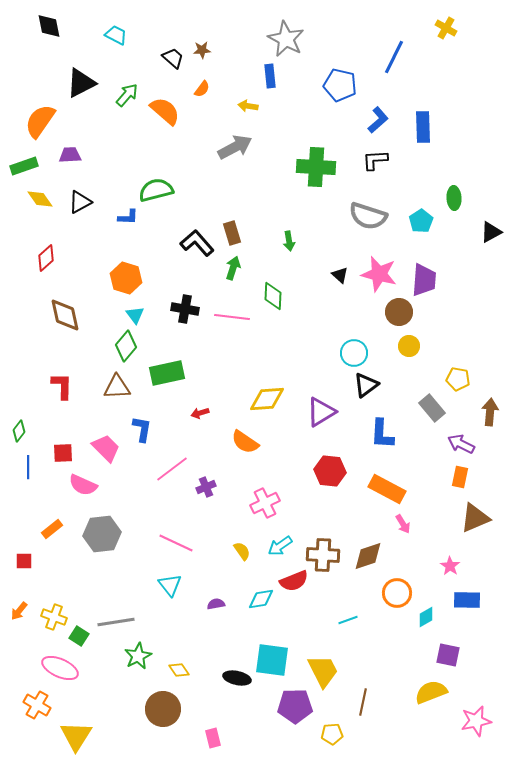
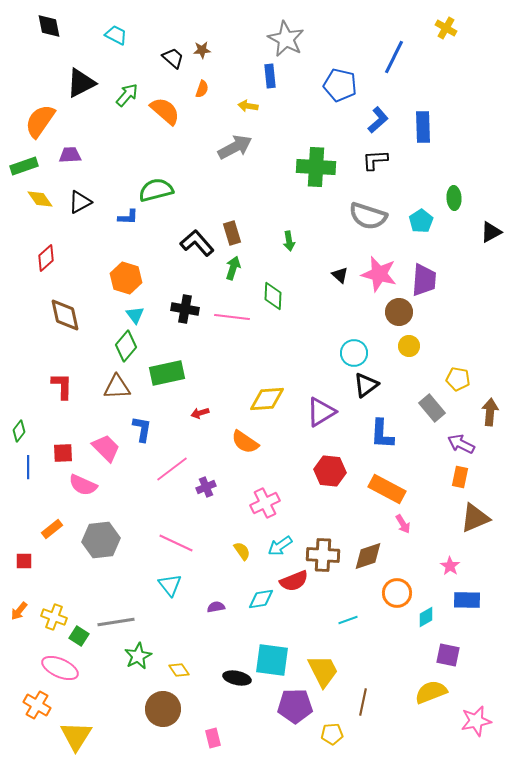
orange semicircle at (202, 89): rotated 18 degrees counterclockwise
gray hexagon at (102, 534): moved 1 px left, 6 px down
purple semicircle at (216, 604): moved 3 px down
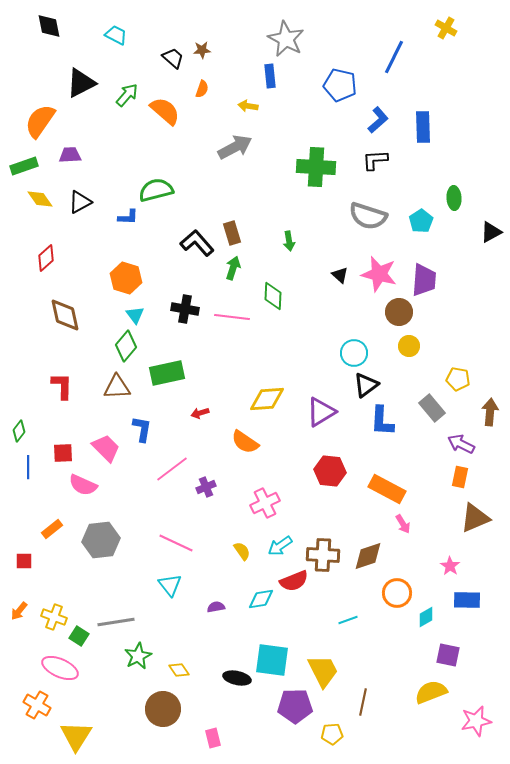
blue L-shape at (382, 434): moved 13 px up
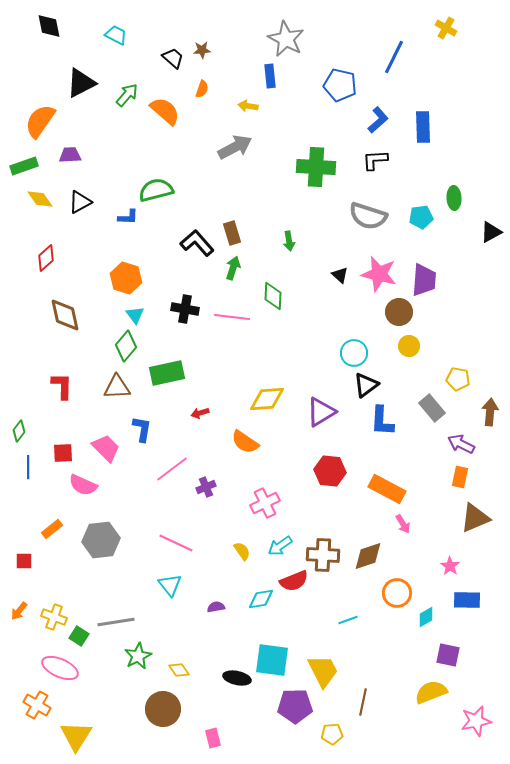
cyan pentagon at (421, 221): moved 4 px up; rotated 25 degrees clockwise
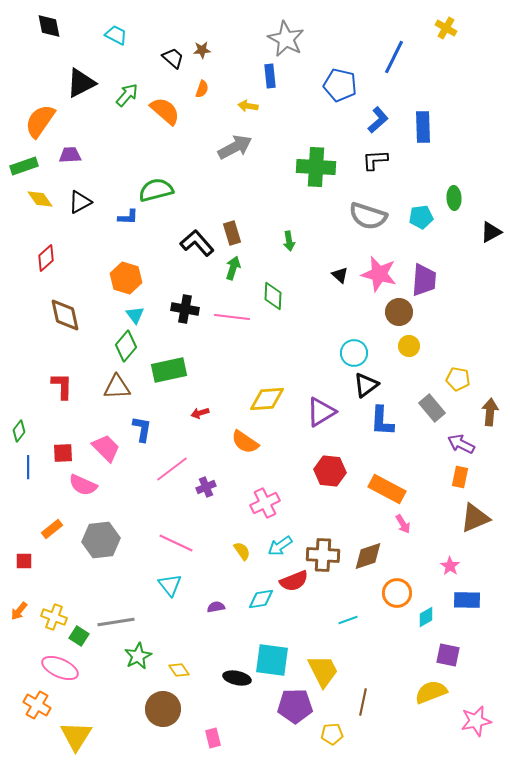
green rectangle at (167, 373): moved 2 px right, 3 px up
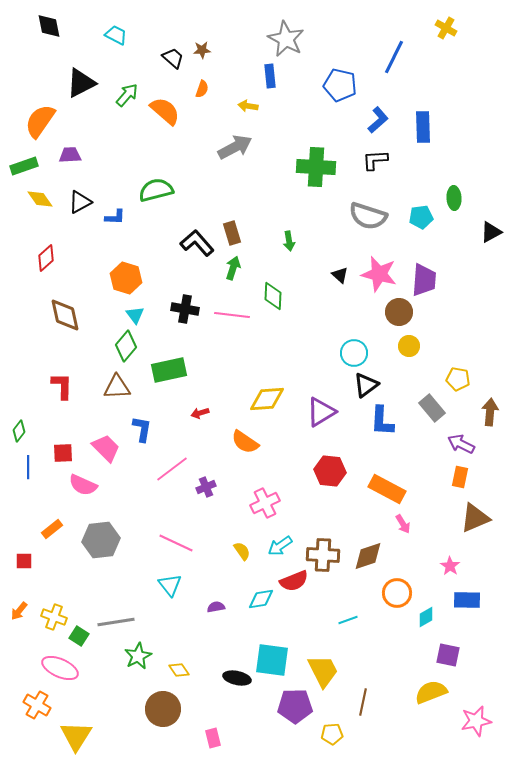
blue L-shape at (128, 217): moved 13 px left
pink line at (232, 317): moved 2 px up
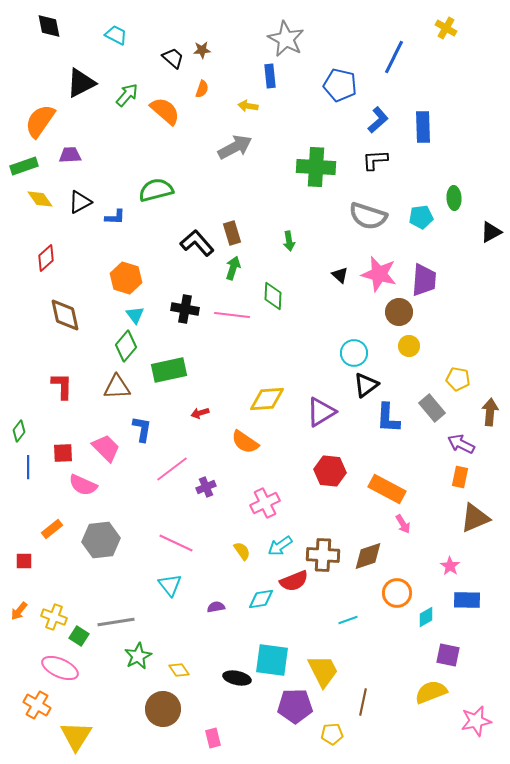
blue L-shape at (382, 421): moved 6 px right, 3 px up
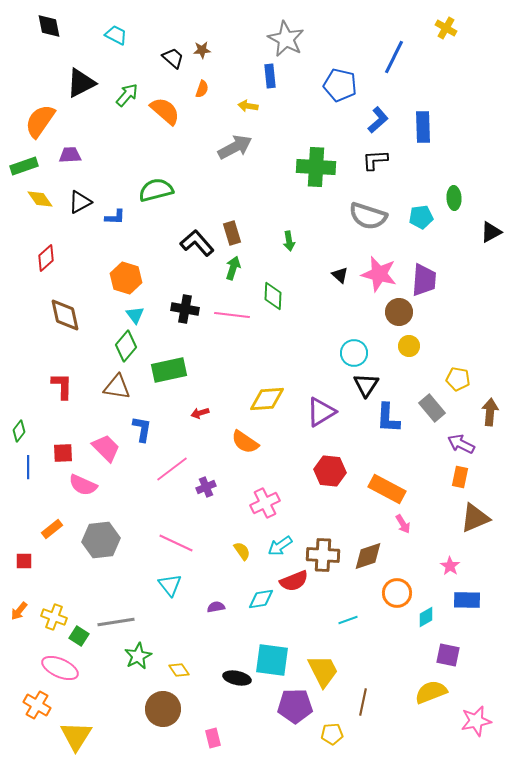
black triangle at (366, 385): rotated 20 degrees counterclockwise
brown triangle at (117, 387): rotated 12 degrees clockwise
